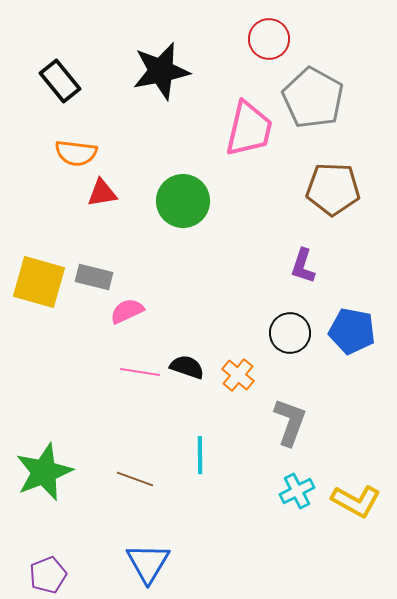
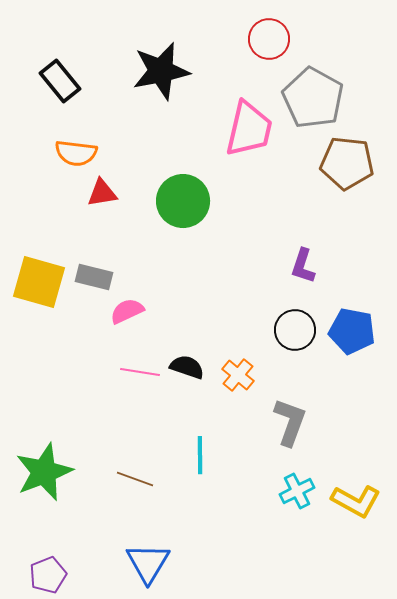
brown pentagon: moved 14 px right, 26 px up; rotated 4 degrees clockwise
black circle: moved 5 px right, 3 px up
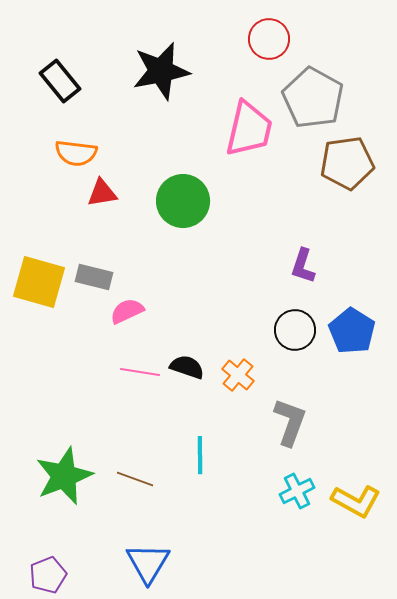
brown pentagon: rotated 14 degrees counterclockwise
blue pentagon: rotated 21 degrees clockwise
green star: moved 20 px right, 4 px down
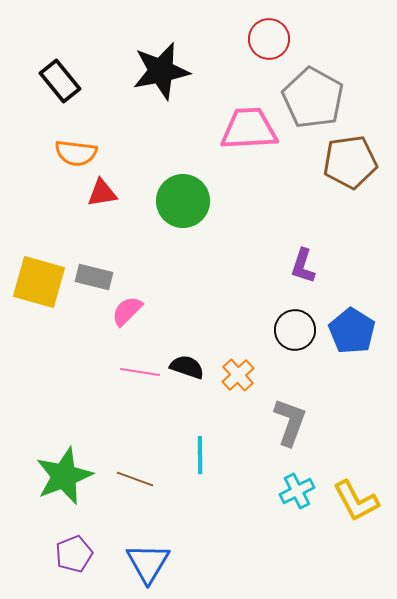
pink trapezoid: rotated 106 degrees counterclockwise
brown pentagon: moved 3 px right, 1 px up
pink semicircle: rotated 20 degrees counterclockwise
orange cross: rotated 8 degrees clockwise
yellow L-shape: rotated 33 degrees clockwise
purple pentagon: moved 26 px right, 21 px up
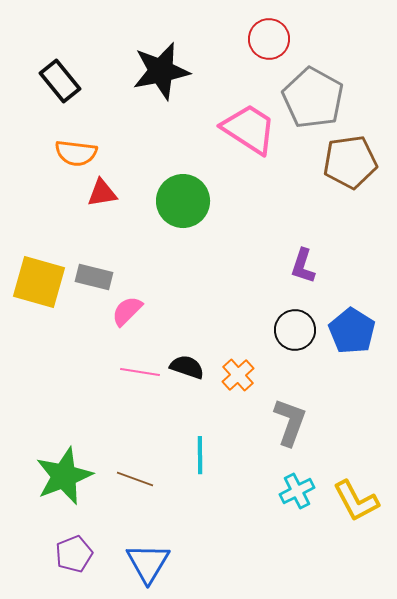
pink trapezoid: rotated 36 degrees clockwise
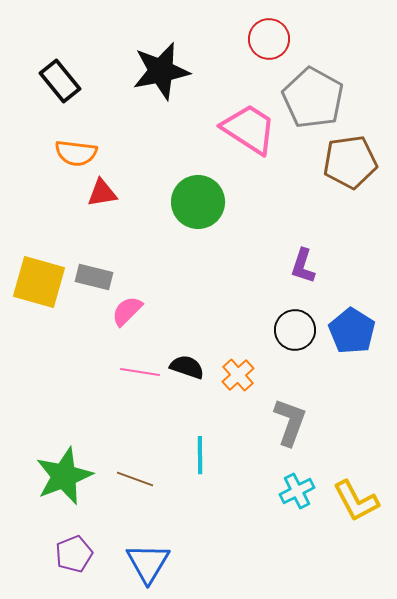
green circle: moved 15 px right, 1 px down
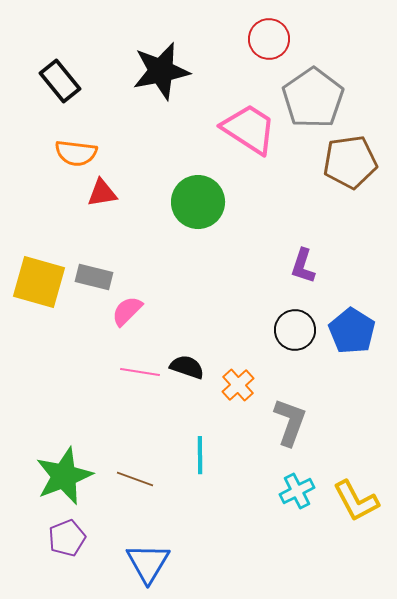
gray pentagon: rotated 8 degrees clockwise
orange cross: moved 10 px down
purple pentagon: moved 7 px left, 16 px up
